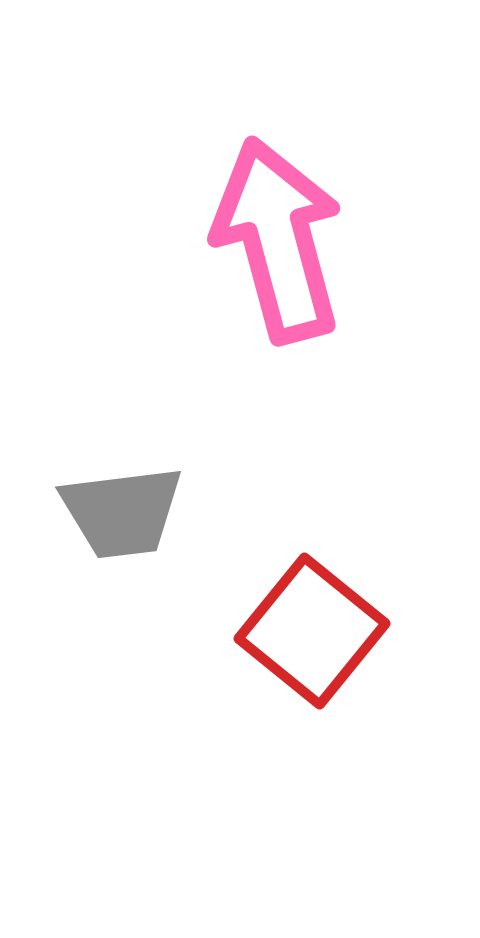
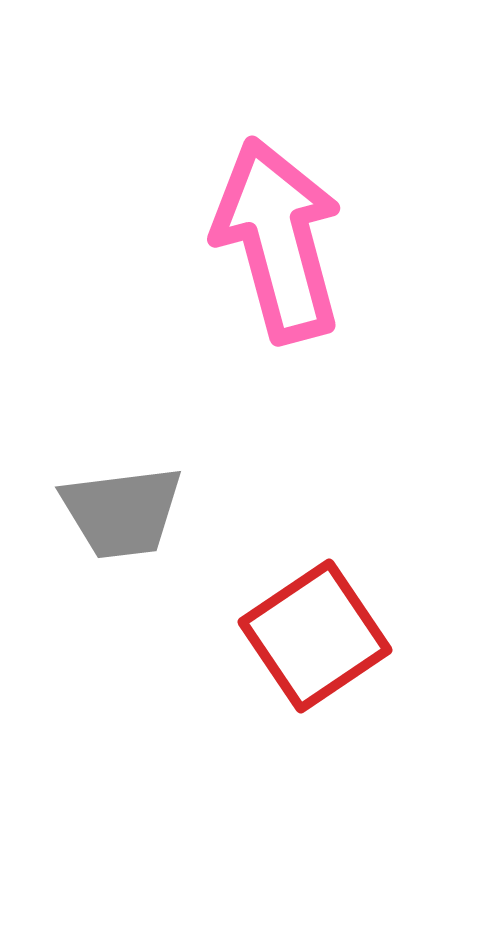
red square: moved 3 px right, 5 px down; rotated 17 degrees clockwise
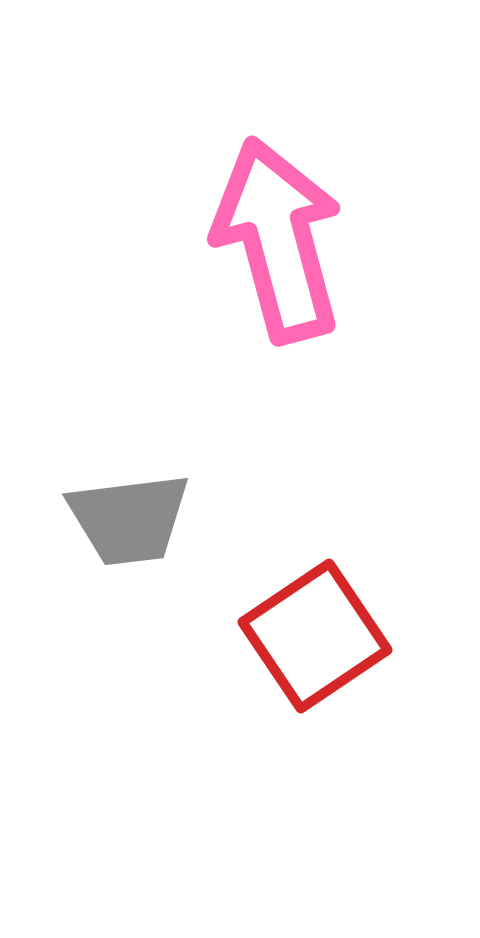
gray trapezoid: moved 7 px right, 7 px down
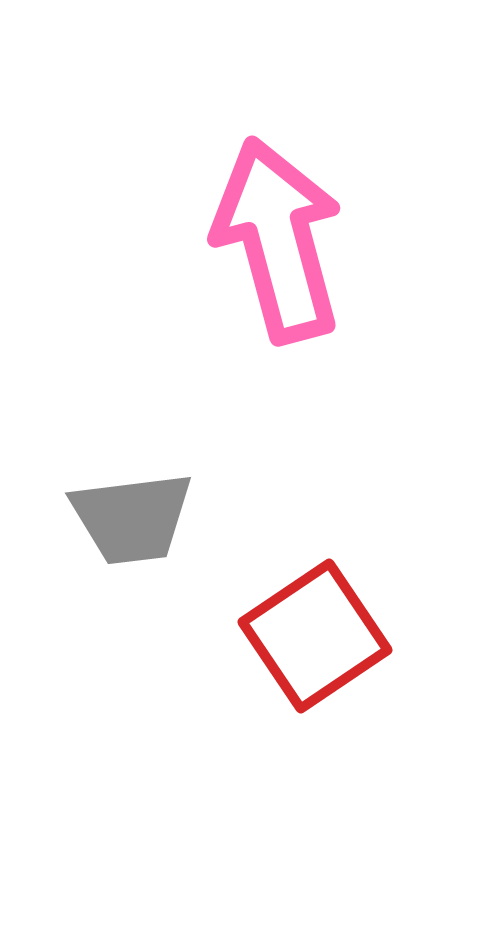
gray trapezoid: moved 3 px right, 1 px up
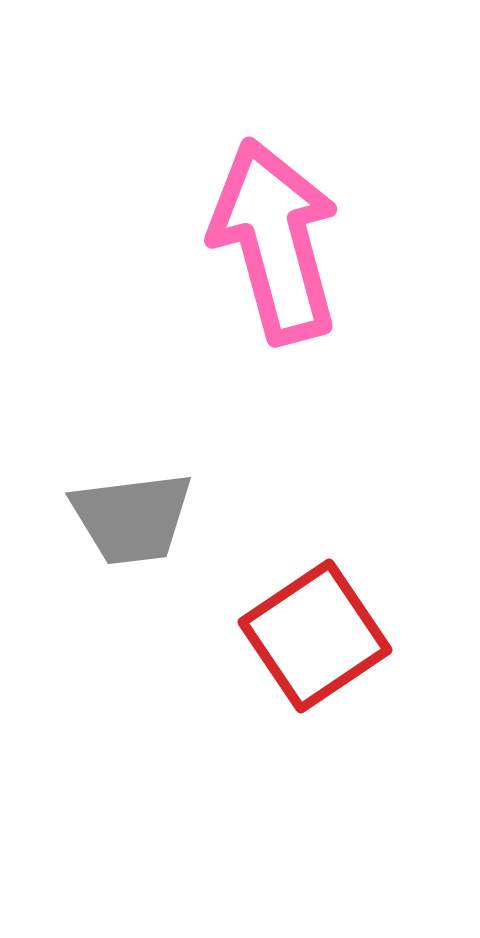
pink arrow: moved 3 px left, 1 px down
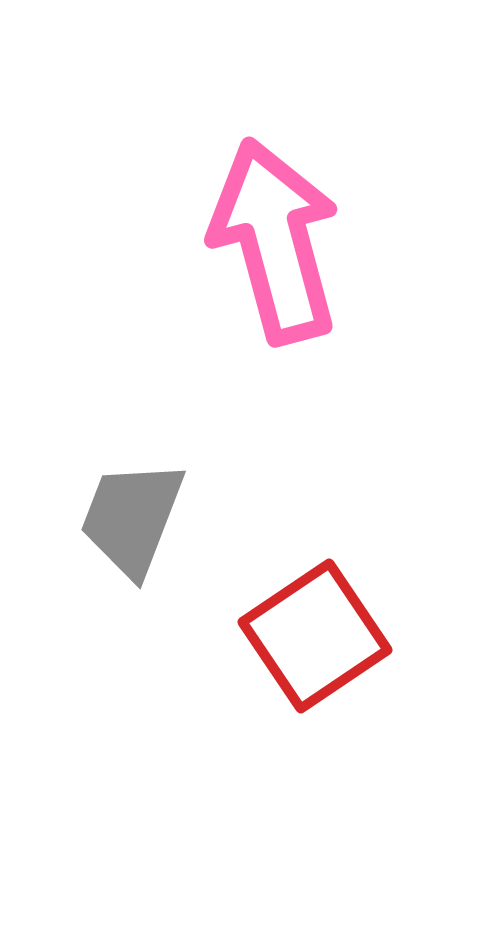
gray trapezoid: rotated 118 degrees clockwise
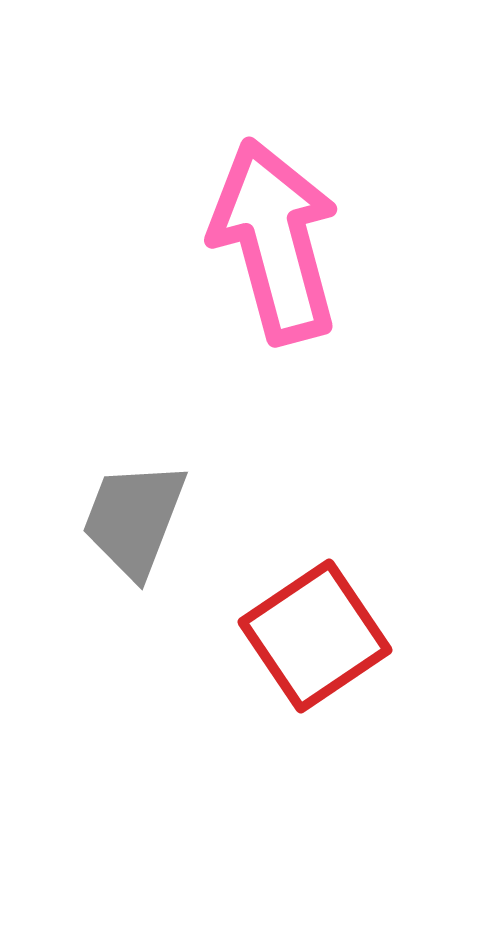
gray trapezoid: moved 2 px right, 1 px down
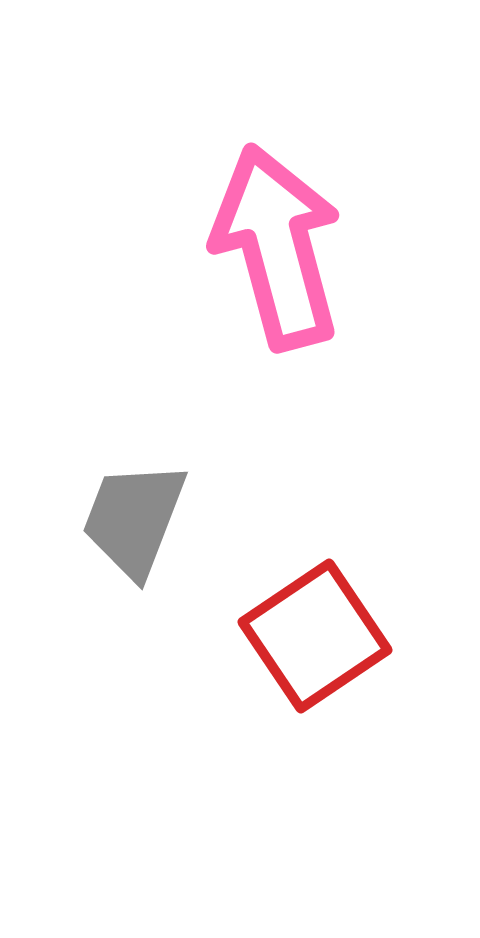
pink arrow: moved 2 px right, 6 px down
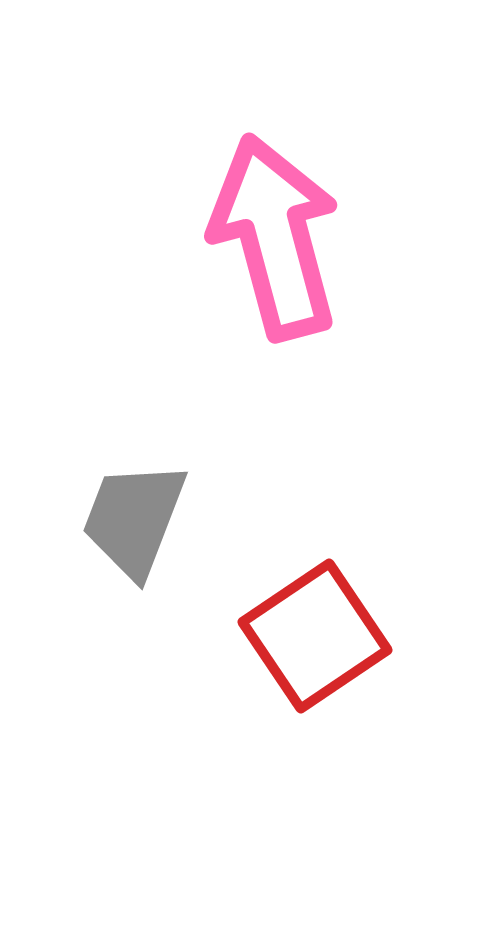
pink arrow: moved 2 px left, 10 px up
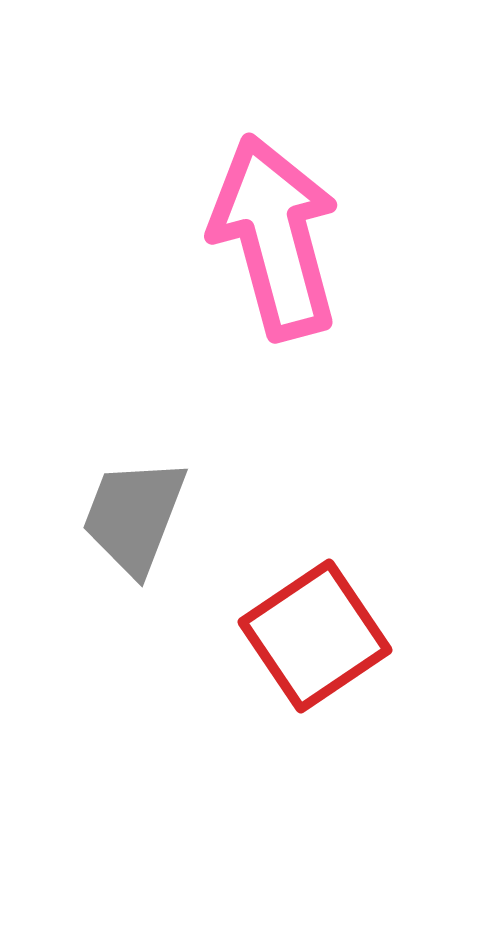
gray trapezoid: moved 3 px up
